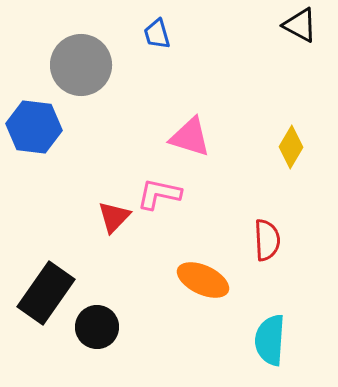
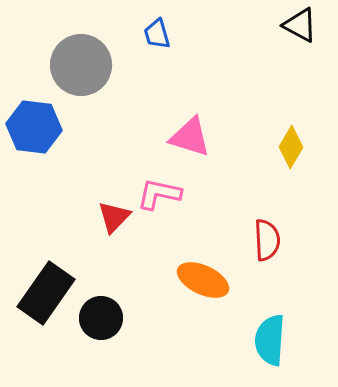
black circle: moved 4 px right, 9 px up
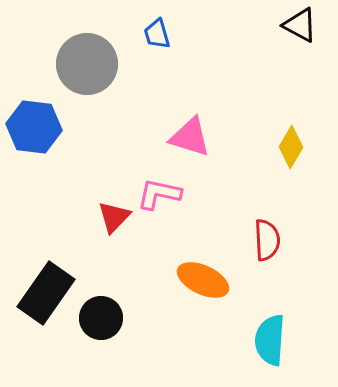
gray circle: moved 6 px right, 1 px up
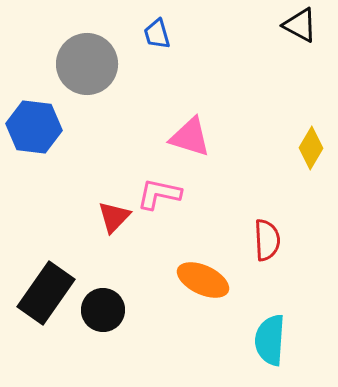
yellow diamond: moved 20 px right, 1 px down
black circle: moved 2 px right, 8 px up
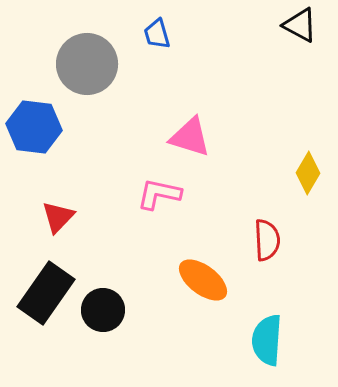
yellow diamond: moved 3 px left, 25 px down
red triangle: moved 56 px left
orange ellipse: rotated 12 degrees clockwise
cyan semicircle: moved 3 px left
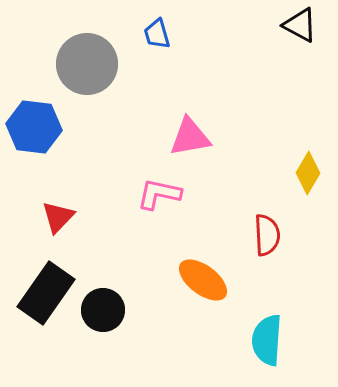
pink triangle: rotated 27 degrees counterclockwise
red semicircle: moved 5 px up
